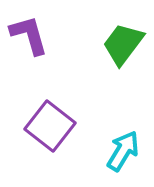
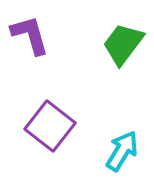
purple L-shape: moved 1 px right
cyan arrow: moved 1 px left
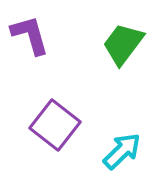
purple square: moved 5 px right, 1 px up
cyan arrow: rotated 15 degrees clockwise
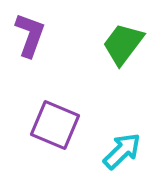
purple L-shape: rotated 36 degrees clockwise
purple square: rotated 15 degrees counterclockwise
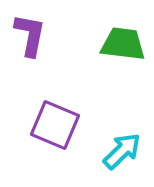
purple L-shape: rotated 9 degrees counterclockwise
green trapezoid: rotated 60 degrees clockwise
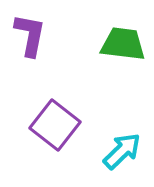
purple square: rotated 15 degrees clockwise
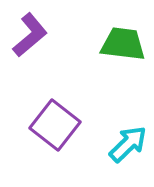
purple L-shape: rotated 39 degrees clockwise
cyan arrow: moved 6 px right, 7 px up
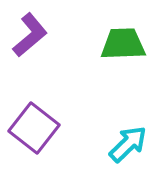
green trapezoid: rotated 9 degrees counterclockwise
purple square: moved 21 px left, 3 px down
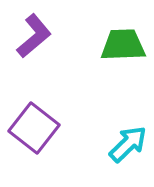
purple L-shape: moved 4 px right, 1 px down
green trapezoid: moved 1 px down
